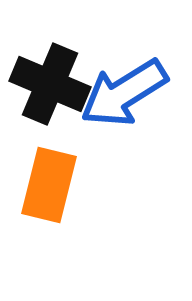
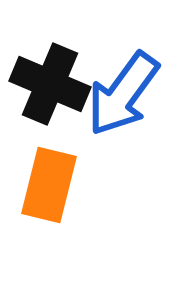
blue arrow: moved 1 px left, 1 px down; rotated 22 degrees counterclockwise
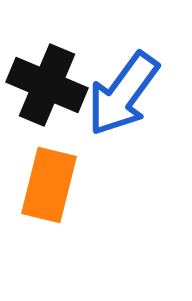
black cross: moved 3 px left, 1 px down
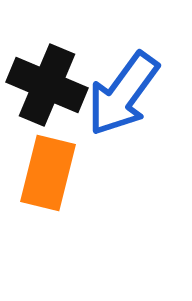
orange rectangle: moved 1 px left, 12 px up
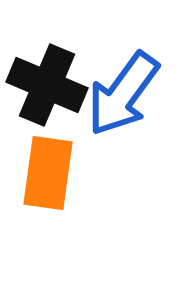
orange rectangle: rotated 6 degrees counterclockwise
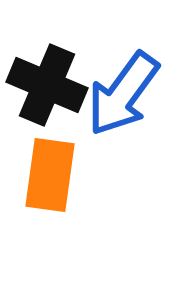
orange rectangle: moved 2 px right, 2 px down
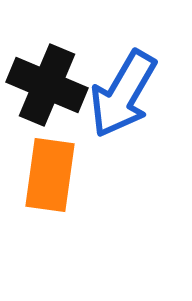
blue arrow: rotated 6 degrees counterclockwise
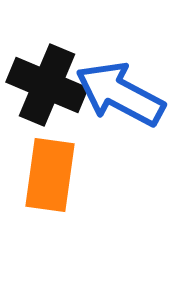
blue arrow: moved 3 px left; rotated 88 degrees clockwise
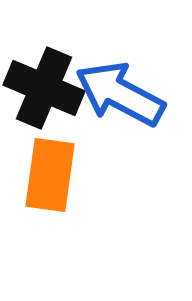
black cross: moved 3 px left, 3 px down
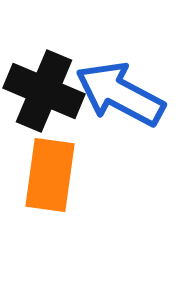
black cross: moved 3 px down
